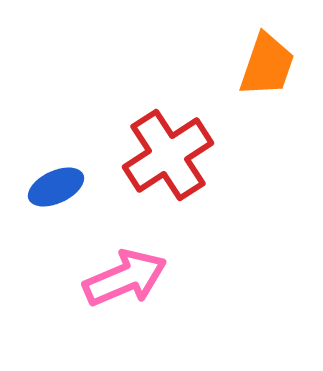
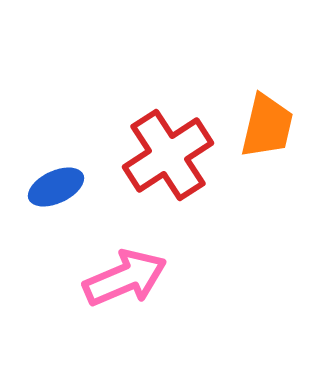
orange trapezoid: moved 61 px down; rotated 6 degrees counterclockwise
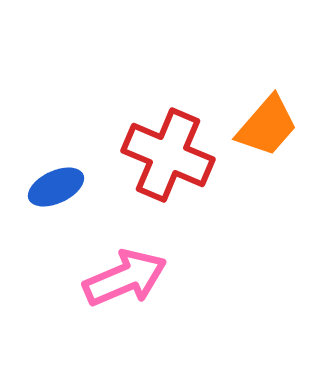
orange trapezoid: rotated 28 degrees clockwise
red cross: rotated 34 degrees counterclockwise
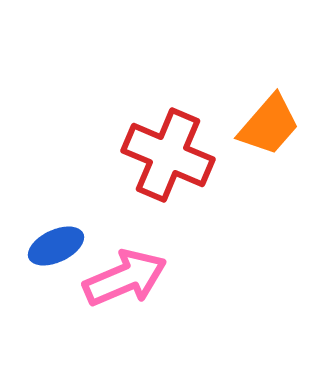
orange trapezoid: moved 2 px right, 1 px up
blue ellipse: moved 59 px down
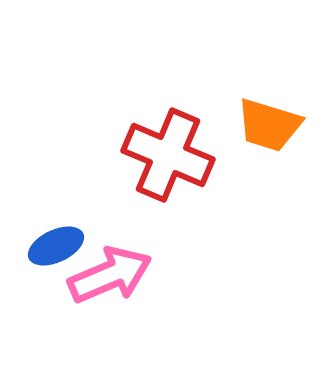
orange trapezoid: rotated 66 degrees clockwise
pink arrow: moved 15 px left, 3 px up
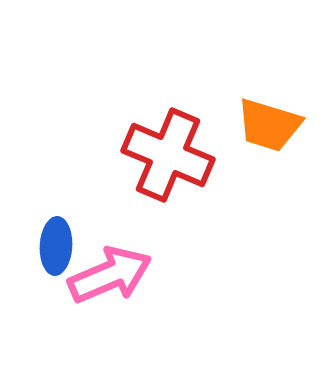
blue ellipse: rotated 62 degrees counterclockwise
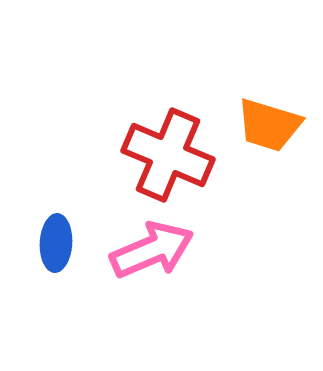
blue ellipse: moved 3 px up
pink arrow: moved 42 px right, 25 px up
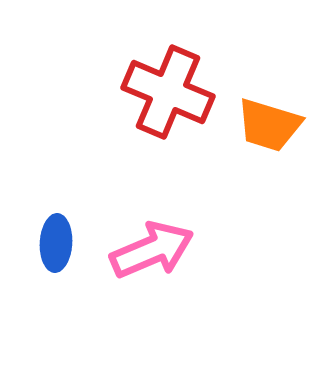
red cross: moved 63 px up
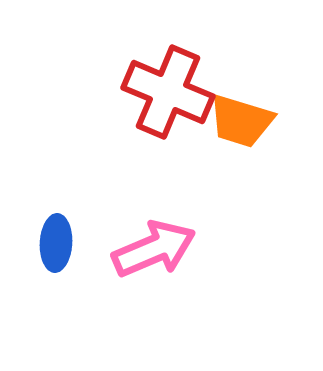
orange trapezoid: moved 28 px left, 4 px up
pink arrow: moved 2 px right, 1 px up
